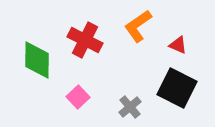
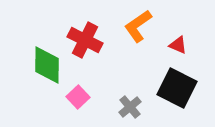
green diamond: moved 10 px right, 5 px down
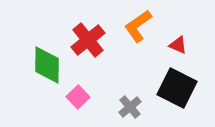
red cross: moved 3 px right; rotated 24 degrees clockwise
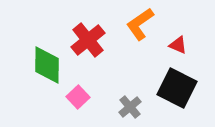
orange L-shape: moved 2 px right, 2 px up
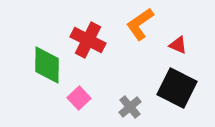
red cross: rotated 24 degrees counterclockwise
pink square: moved 1 px right, 1 px down
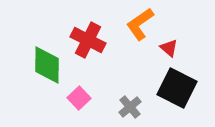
red triangle: moved 9 px left, 3 px down; rotated 18 degrees clockwise
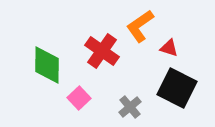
orange L-shape: moved 2 px down
red cross: moved 14 px right, 11 px down; rotated 8 degrees clockwise
red triangle: rotated 24 degrees counterclockwise
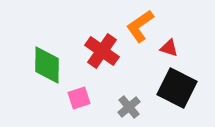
pink square: rotated 25 degrees clockwise
gray cross: moved 1 px left
